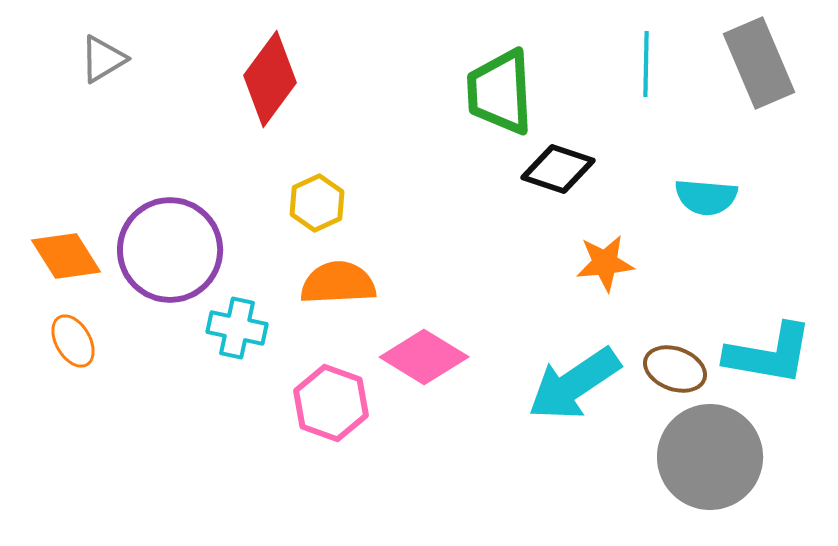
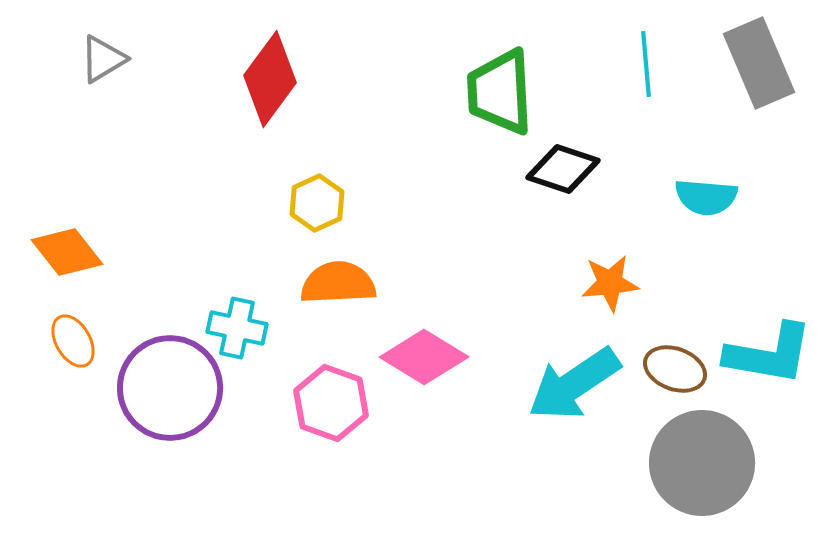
cyan line: rotated 6 degrees counterclockwise
black diamond: moved 5 px right
purple circle: moved 138 px down
orange diamond: moved 1 px right, 4 px up; rotated 6 degrees counterclockwise
orange star: moved 5 px right, 20 px down
gray circle: moved 8 px left, 6 px down
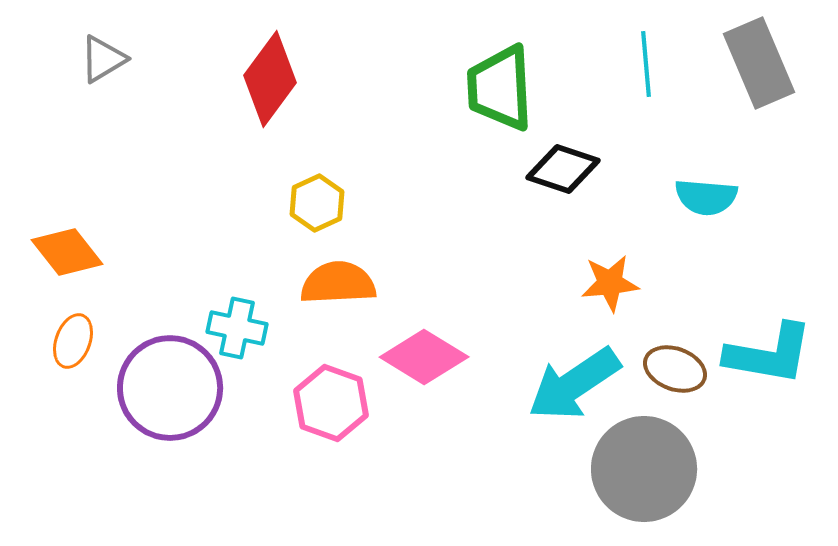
green trapezoid: moved 4 px up
orange ellipse: rotated 50 degrees clockwise
gray circle: moved 58 px left, 6 px down
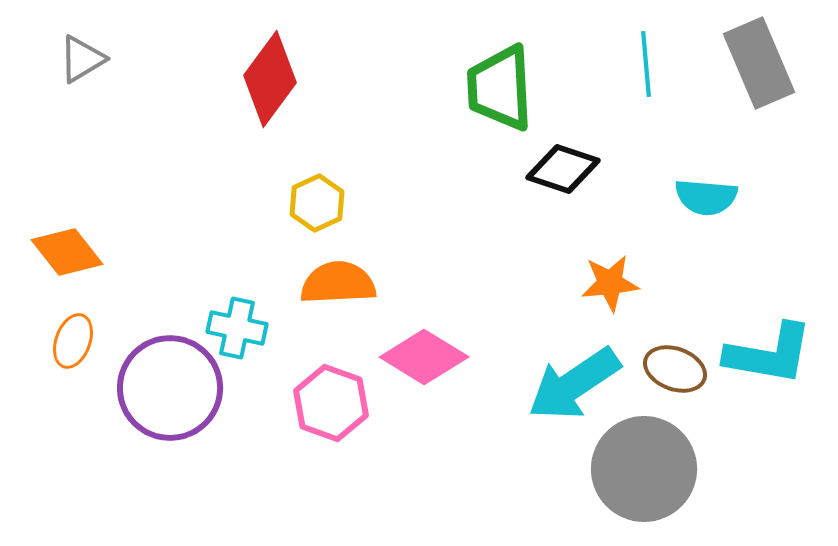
gray triangle: moved 21 px left
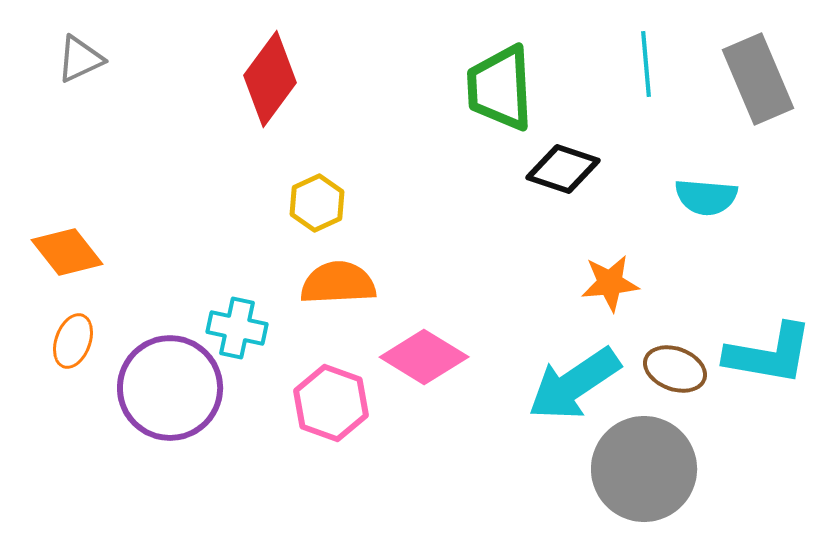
gray triangle: moved 2 px left; rotated 6 degrees clockwise
gray rectangle: moved 1 px left, 16 px down
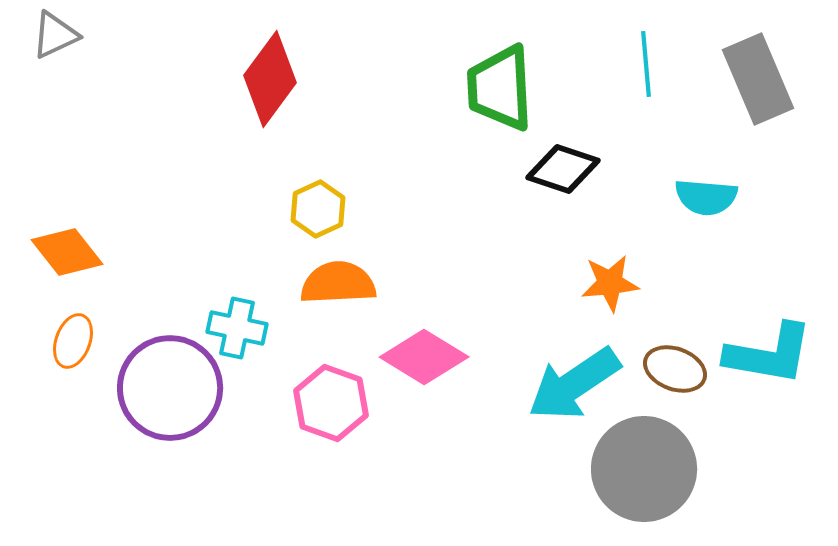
gray triangle: moved 25 px left, 24 px up
yellow hexagon: moved 1 px right, 6 px down
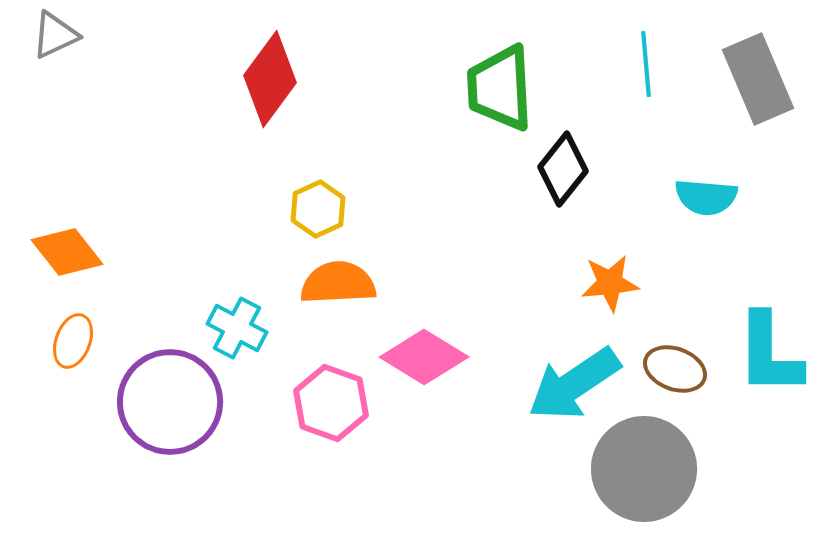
black diamond: rotated 70 degrees counterclockwise
cyan cross: rotated 16 degrees clockwise
cyan L-shape: rotated 80 degrees clockwise
purple circle: moved 14 px down
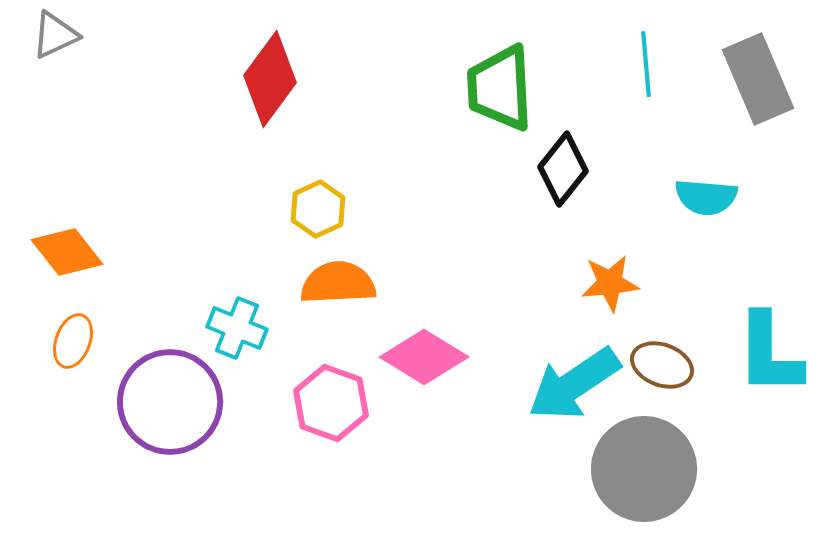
cyan cross: rotated 6 degrees counterclockwise
brown ellipse: moved 13 px left, 4 px up
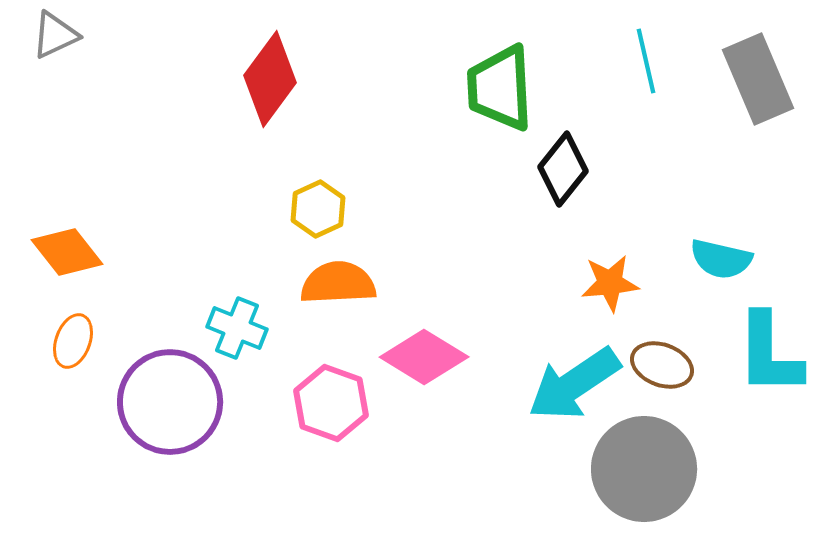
cyan line: moved 3 px up; rotated 8 degrees counterclockwise
cyan semicircle: moved 15 px right, 62 px down; rotated 8 degrees clockwise
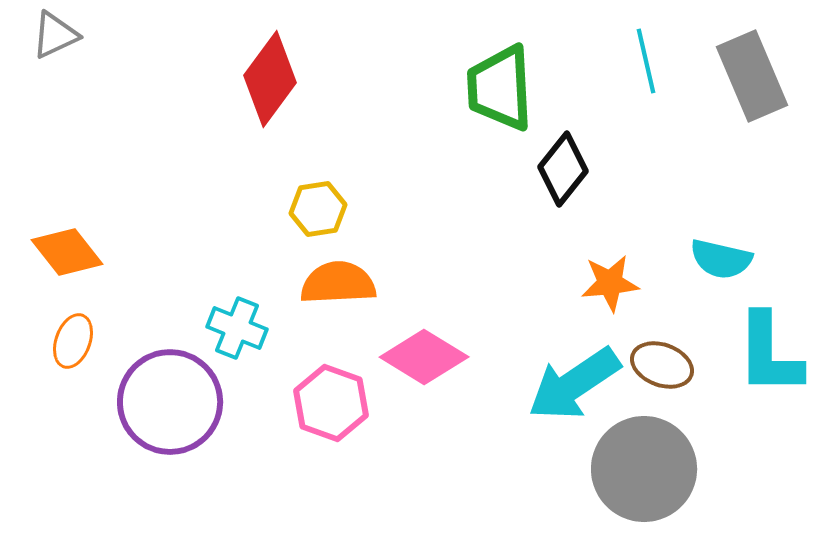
gray rectangle: moved 6 px left, 3 px up
yellow hexagon: rotated 16 degrees clockwise
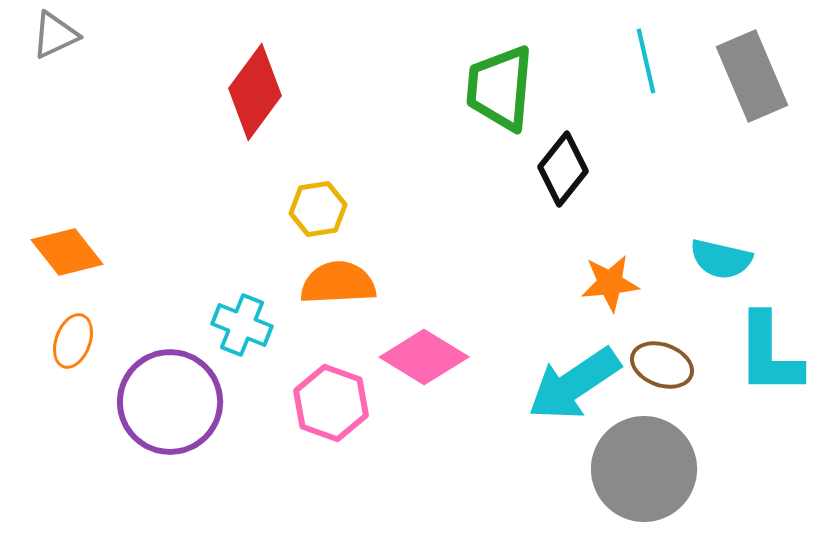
red diamond: moved 15 px left, 13 px down
green trapezoid: rotated 8 degrees clockwise
cyan cross: moved 5 px right, 3 px up
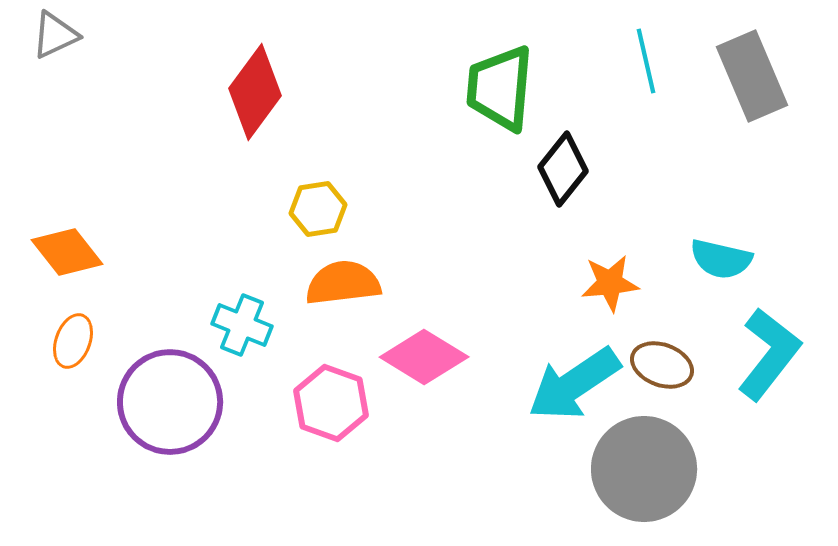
orange semicircle: moved 5 px right; rotated 4 degrees counterclockwise
cyan L-shape: rotated 142 degrees counterclockwise
